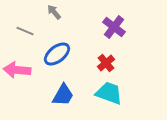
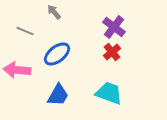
red cross: moved 6 px right, 11 px up
blue trapezoid: moved 5 px left
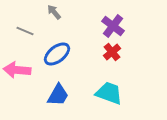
purple cross: moved 1 px left, 1 px up
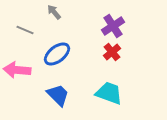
purple cross: rotated 20 degrees clockwise
gray line: moved 1 px up
blue trapezoid: rotated 75 degrees counterclockwise
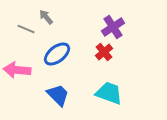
gray arrow: moved 8 px left, 5 px down
purple cross: moved 1 px down
gray line: moved 1 px right, 1 px up
red cross: moved 8 px left
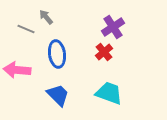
blue ellipse: rotated 60 degrees counterclockwise
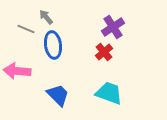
blue ellipse: moved 4 px left, 9 px up
pink arrow: moved 1 px down
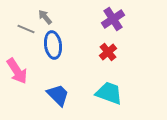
gray arrow: moved 1 px left
purple cross: moved 8 px up
red cross: moved 4 px right
pink arrow: rotated 128 degrees counterclockwise
